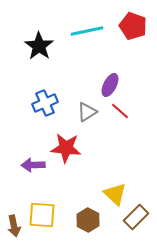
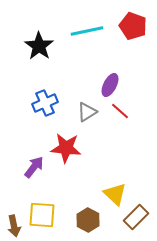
purple arrow: moved 1 px right, 2 px down; rotated 130 degrees clockwise
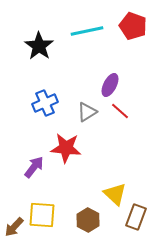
brown rectangle: rotated 25 degrees counterclockwise
brown arrow: moved 1 px down; rotated 55 degrees clockwise
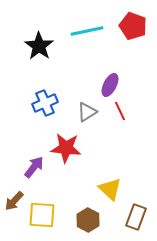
red line: rotated 24 degrees clockwise
yellow triangle: moved 5 px left, 5 px up
brown arrow: moved 26 px up
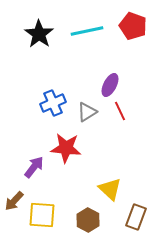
black star: moved 12 px up
blue cross: moved 8 px right
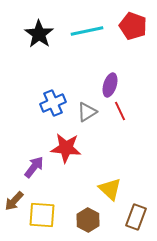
purple ellipse: rotated 10 degrees counterclockwise
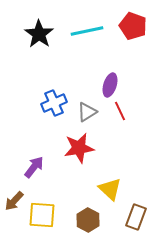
blue cross: moved 1 px right
red star: moved 13 px right; rotated 16 degrees counterclockwise
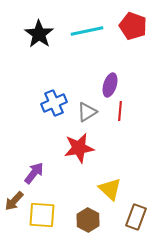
red line: rotated 30 degrees clockwise
purple arrow: moved 6 px down
